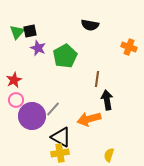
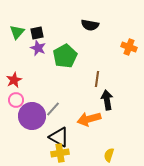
black square: moved 7 px right, 2 px down
black triangle: moved 2 px left
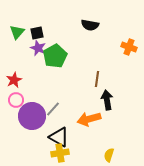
green pentagon: moved 10 px left
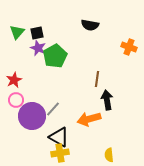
yellow semicircle: rotated 24 degrees counterclockwise
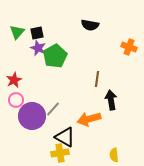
black arrow: moved 4 px right
black triangle: moved 6 px right
yellow semicircle: moved 5 px right
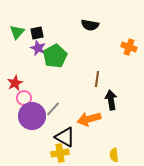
red star: moved 1 px right, 3 px down
pink circle: moved 8 px right, 2 px up
